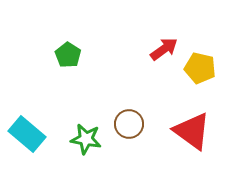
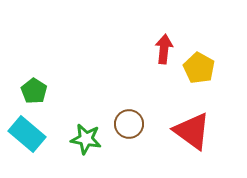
red arrow: rotated 48 degrees counterclockwise
green pentagon: moved 34 px left, 36 px down
yellow pentagon: moved 1 px left; rotated 16 degrees clockwise
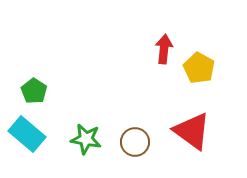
brown circle: moved 6 px right, 18 px down
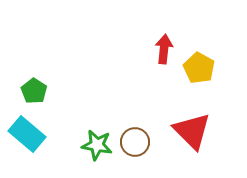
red triangle: rotated 9 degrees clockwise
green star: moved 11 px right, 6 px down
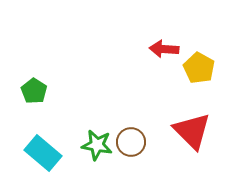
red arrow: rotated 92 degrees counterclockwise
cyan rectangle: moved 16 px right, 19 px down
brown circle: moved 4 px left
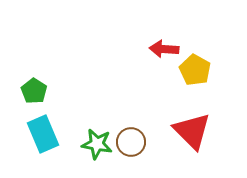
yellow pentagon: moved 4 px left, 2 px down
green star: moved 1 px up
cyan rectangle: moved 19 px up; rotated 27 degrees clockwise
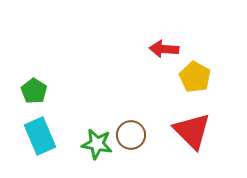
yellow pentagon: moved 7 px down
cyan rectangle: moved 3 px left, 2 px down
brown circle: moved 7 px up
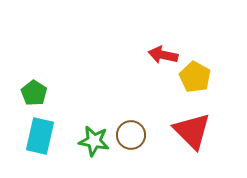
red arrow: moved 1 px left, 6 px down; rotated 8 degrees clockwise
green pentagon: moved 2 px down
cyan rectangle: rotated 36 degrees clockwise
green star: moved 3 px left, 3 px up
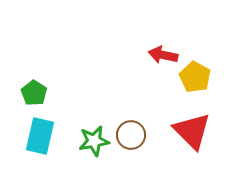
green star: rotated 20 degrees counterclockwise
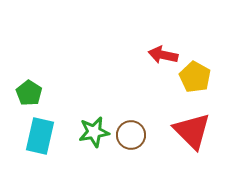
green pentagon: moved 5 px left
green star: moved 9 px up
